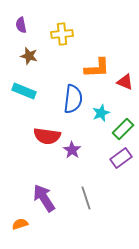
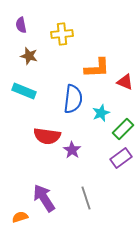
orange semicircle: moved 7 px up
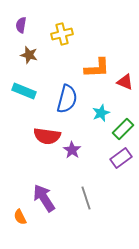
purple semicircle: rotated 21 degrees clockwise
yellow cross: rotated 10 degrees counterclockwise
brown star: moved 1 px up
blue semicircle: moved 6 px left; rotated 8 degrees clockwise
orange semicircle: rotated 98 degrees counterclockwise
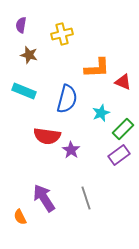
red triangle: moved 2 px left
purple star: moved 1 px left
purple rectangle: moved 2 px left, 3 px up
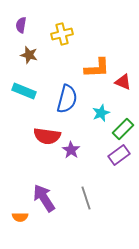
orange semicircle: rotated 63 degrees counterclockwise
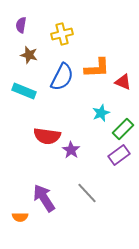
blue semicircle: moved 5 px left, 22 px up; rotated 12 degrees clockwise
gray line: moved 1 px right, 5 px up; rotated 25 degrees counterclockwise
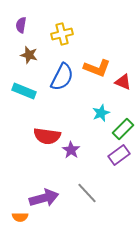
orange L-shape: rotated 24 degrees clockwise
purple arrow: rotated 108 degrees clockwise
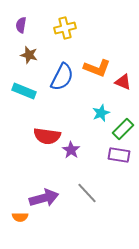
yellow cross: moved 3 px right, 6 px up
purple rectangle: rotated 45 degrees clockwise
